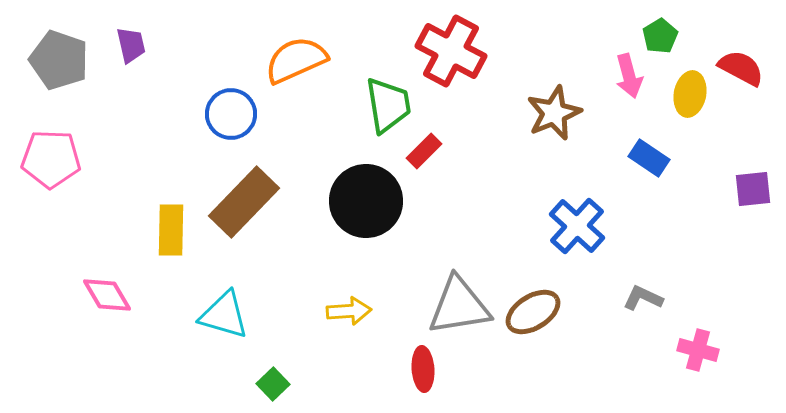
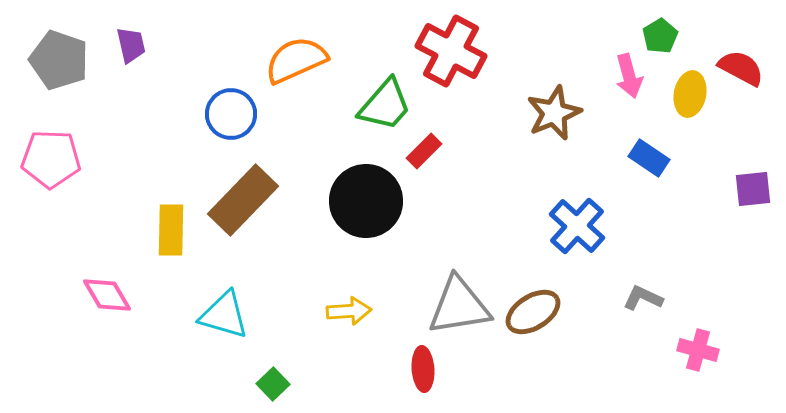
green trapezoid: moved 3 px left; rotated 50 degrees clockwise
brown rectangle: moved 1 px left, 2 px up
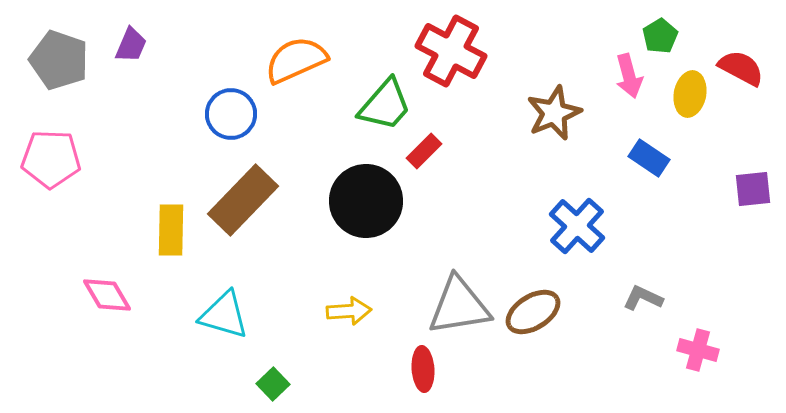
purple trapezoid: rotated 36 degrees clockwise
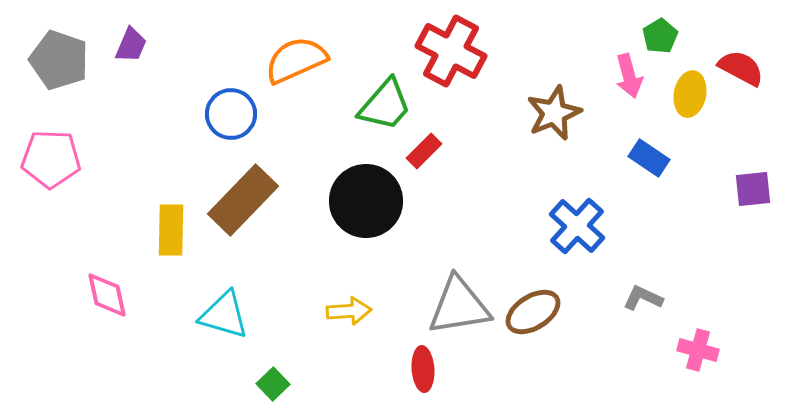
pink diamond: rotated 18 degrees clockwise
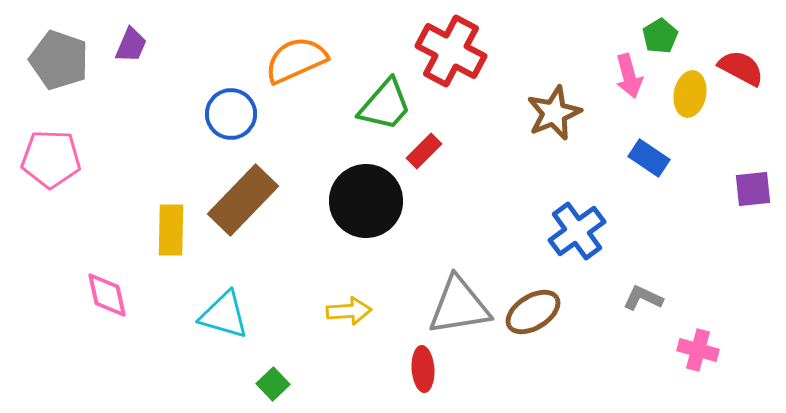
blue cross: moved 5 px down; rotated 12 degrees clockwise
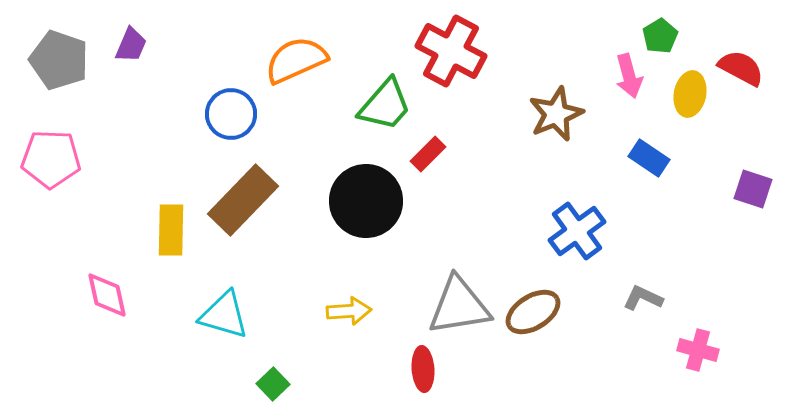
brown star: moved 2 px right, 1 px down
red rectangle: moved 4 px right, 3 px down
purple square: rotated 24 degrees clockwise
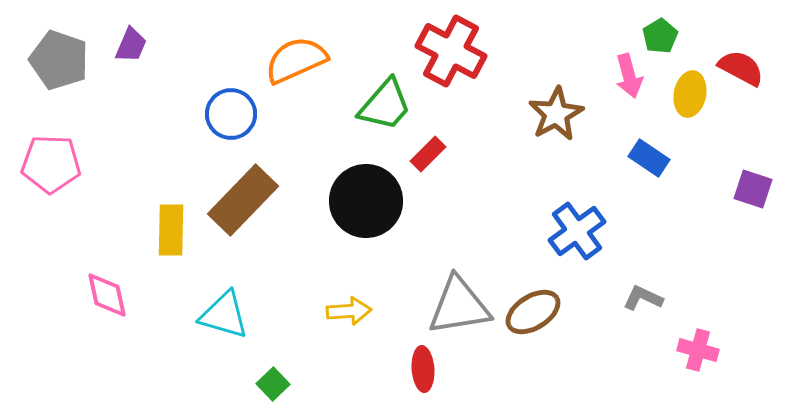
brown star: rotated 6 degrees counterclockwise
pink pentagon: moved 5 px down
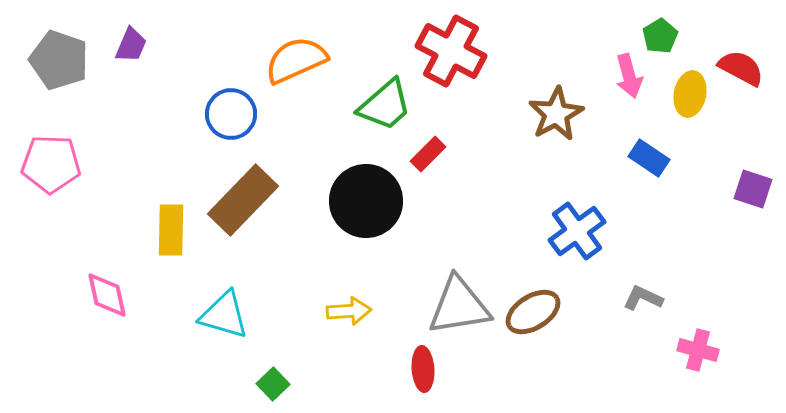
green trapezoid: rotated 8 degrees clockwise
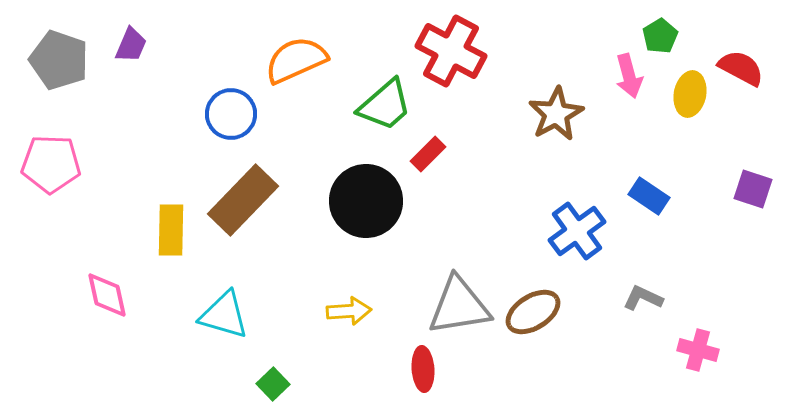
blue rectangle: moved 38 px down
